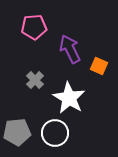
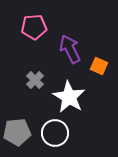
white star: moved 1 px up
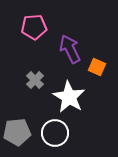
orange square: moved 2 px left, 1 px down
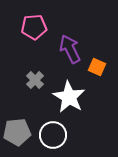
white circle: moved 2 px left, 2 px down
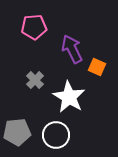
purple arrow: moved 2 px right
white circle: moved 3 px right
